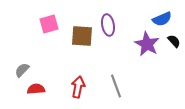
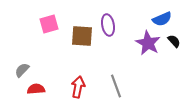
purple star: moved 1 px right, 1 px up
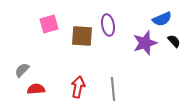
purple star: moved 3 px left; rotated 25 degrees clockwise
gray line: moved 3 px left, 3 px down; rotated 15 degrees clockwise
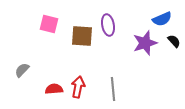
pink square: rotated 30 degrees clockwise
red semicircle: moved 18 px right
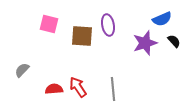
red arrow: rotated 45 degrees counterclockwise
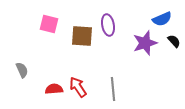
gray semicircle: rotated 112 degrees clockwise
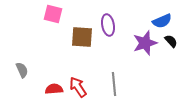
blue semicircle: moved 2 px down
pink square: moved 4 px right, 10 px up
brown square: moved 1 px down
black semicircle: moved 3 px left
gray line: moved 1 px right, 5 px up
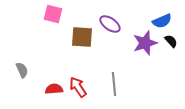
purple ellipse: moved 2 px right, 1 px up; rotated 45 degrees counterclockwise
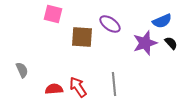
black semicircle: moved 2 px down
